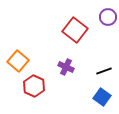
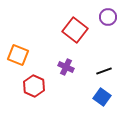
orange square: moved 6 px up; rotated 20 degrees counterclockwise
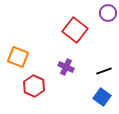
purple circle: moved 4 px up
orange square: moved 2 px down
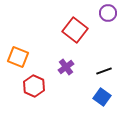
purple cross: rotated 28 degrees clockwise
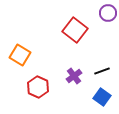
orange square: moved 2 px right, 2 px up; rotated 10 degrees clockwise
purple cross: moved 8 px right, 9 px down
black line: moved 2 px left
red hexagon: moved 4 px right, 1 px down
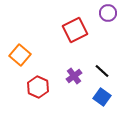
red square: rotated 25 degrees clockwise
orange square: rotated 10 degrees clockwise
black line: rotated 63 degrees clockwise
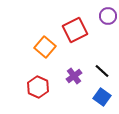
purple circle: moved 3 px down
orange square: moved 25 px right, 8 px up
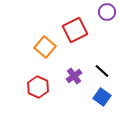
purple circle: moved 1 px left, 4 px up
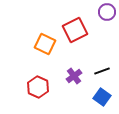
orange square: moved 3 px up; rotated 15 degrees counterclockwise
black line: rotated 63 degrees counterclockwise
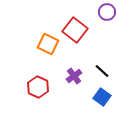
red square: rotated 25 degrees counterclockwise
orange square: moved 3 px right
black line: rotated 63 degrees clockwise
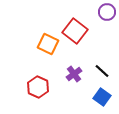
red square: moved 1 px down
purple cross: moved 2 px up
